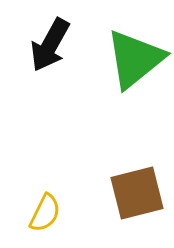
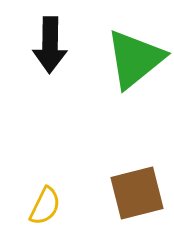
black arrow: rotated 28 degrees counterclockwise
yellow semicircle: moved 7 px up
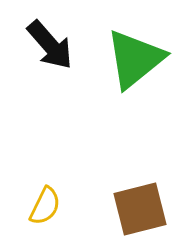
black arrow: rotated 42 degrees counterclockwise
brown square: moved 3 px right, 16 px down
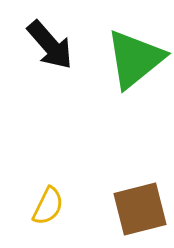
yellow semicircle: moved 3 px right
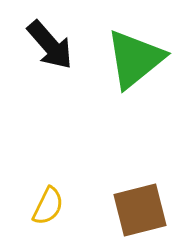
brown square: moved 1 px down
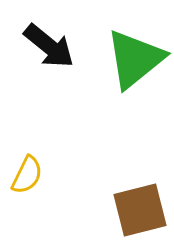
black arrow: moved 1 px left, 1 px down; rotated 10 degrees counterclockwise
yellow semicircle: moved 21 px left, 31 px up
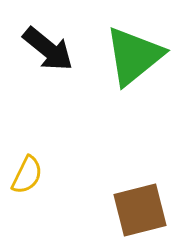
black arrow: moved 1 px left, 3 px down
green triangle: moved 1 px left, 3 px up
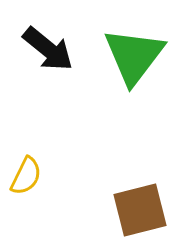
green triangle: rotated 14 degrees counterclockwise
yellow semicircle: moved 1 px left, 1 px down
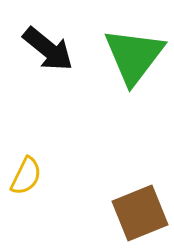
brown square: moved 3 px down; rotated 8 degrees counterclockwise
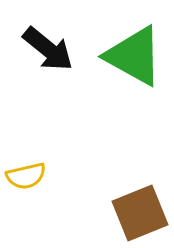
green triangle: rotated 38 degrees counterclockwise
yellow semicircle: rotated 51 degrees clockwise
